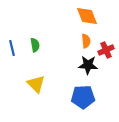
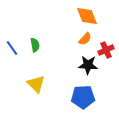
orange semicircle: moved 1 px left, 2 px up; rotated 48 degrees clockwise
blue line: rotated 21 degrees counterclockwise
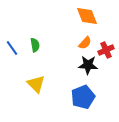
orange semicircle: moved 4 px down
blue pentagon: rotated 20 degrees counterclockwise
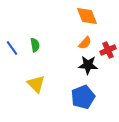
red cross: moved 2 px right
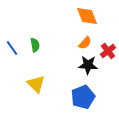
red cross: moved 1 px down; rotated 14 degrees counterclockwise
